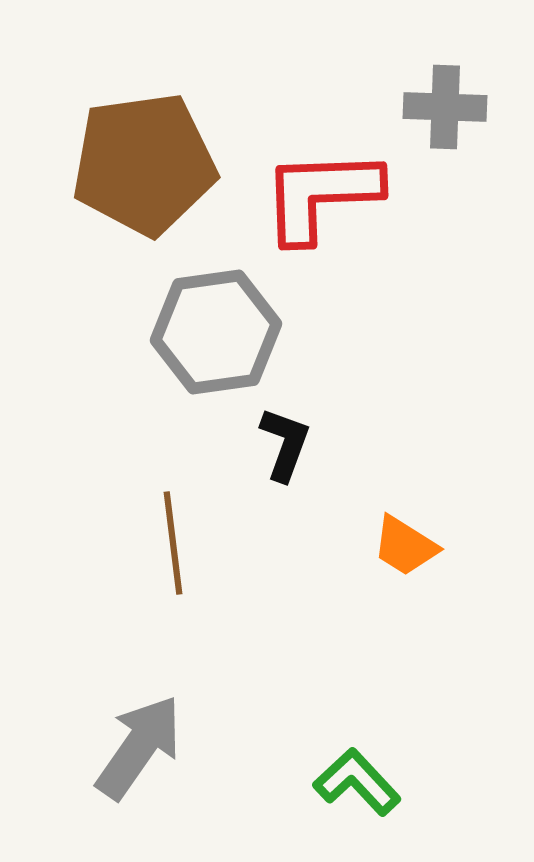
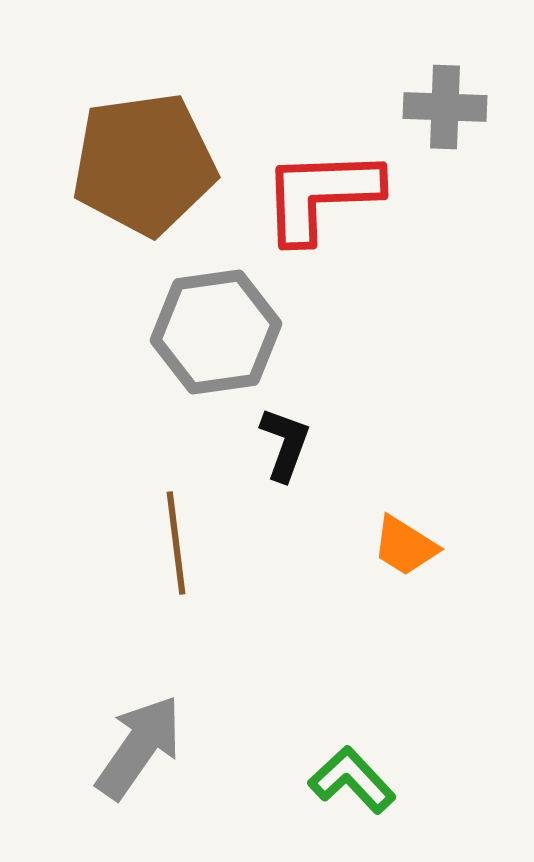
brown line: moved 3 px right
green L-shape: moved 5 px left, 2 px up
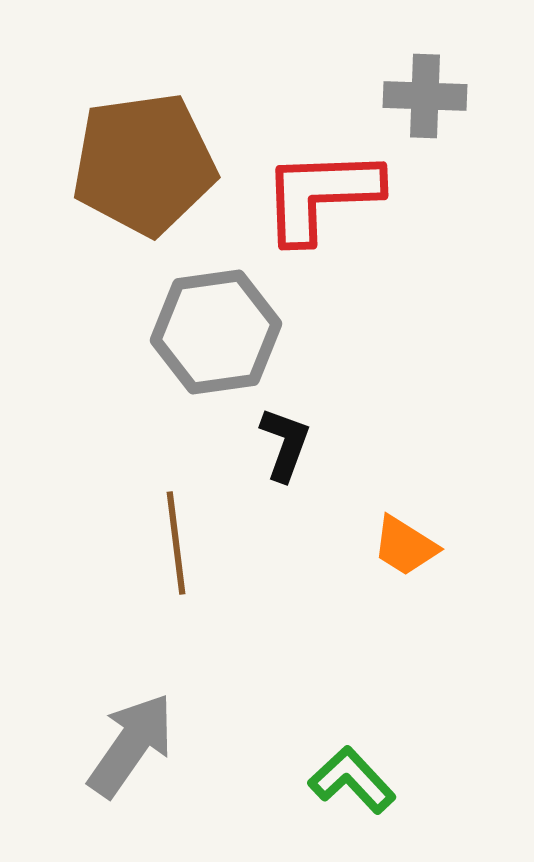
gray cross: moved 20 px left, 11 px up
gray arrow: moved 8 px left, 2 px up
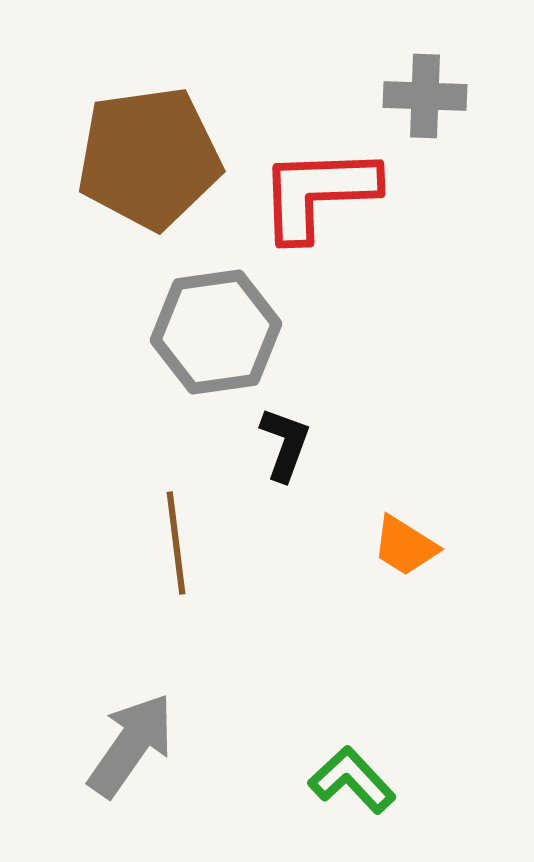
brown pentagon: moved 5 px right, 6 px up
red L-shape: moved 3 px left, 2 px up
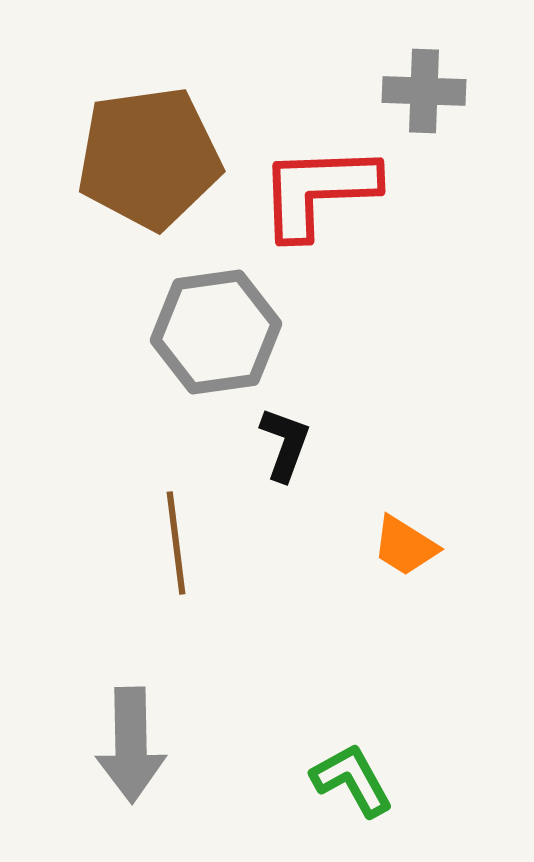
gray cross: moved 1 px left, 5 px up
red L-shape: moved 2 px up
gray arrow: rotated 144 degrees clockwise
green L-shape: rotated 14 degrees clockwise
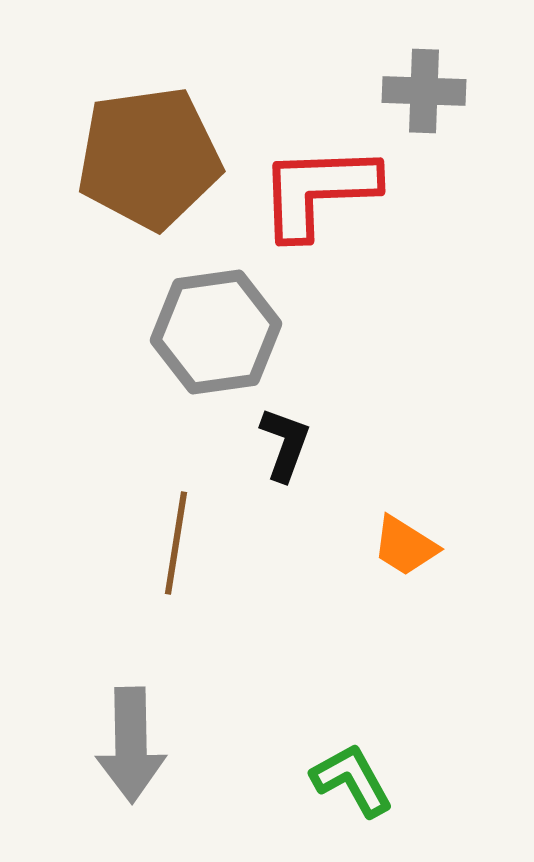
brown line: rotated 16 degrees clockwise
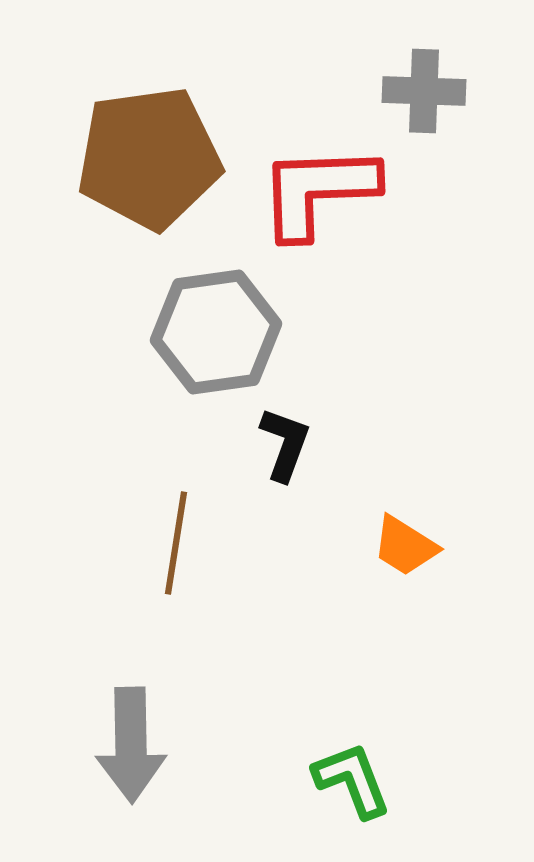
green L-shape: rotated 8 degrees clockwise
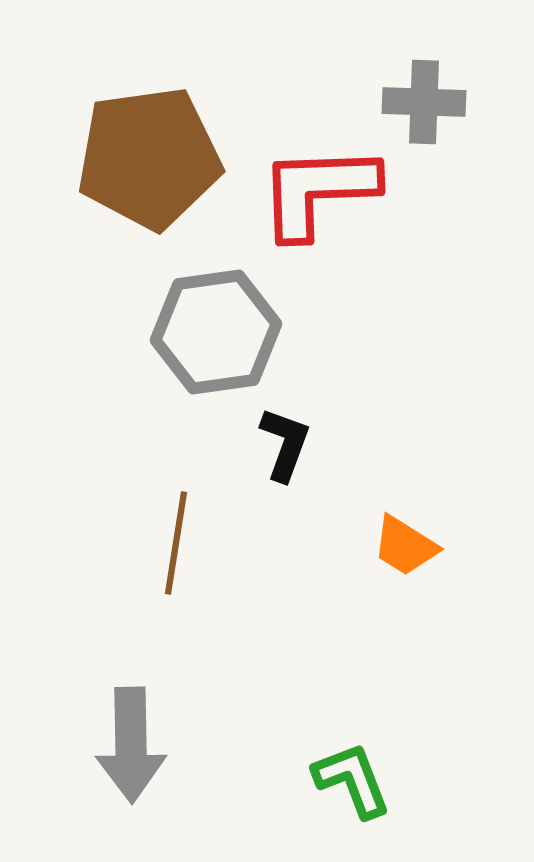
gray cross: moved 11 px down
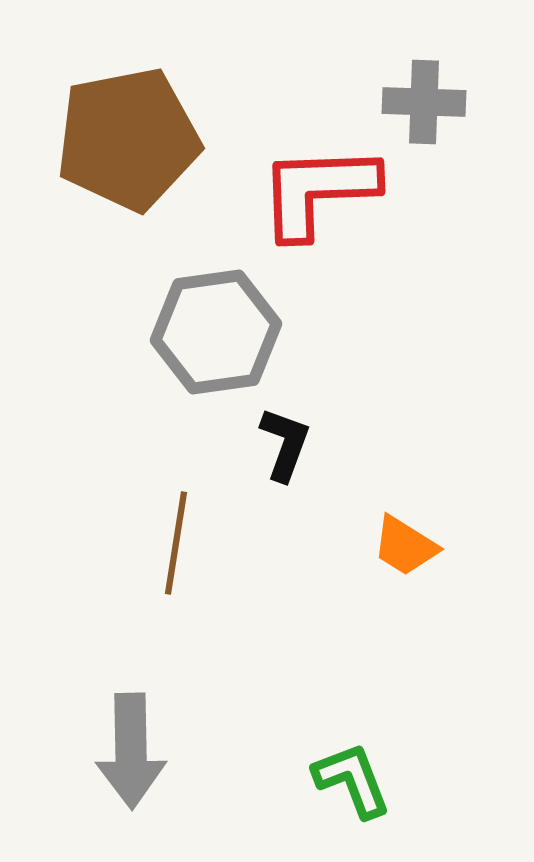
brown pentagon: moved 21 px left, 19 px up; rotated 3 degrees counterclockwise
gray arrow: moved 6 px down
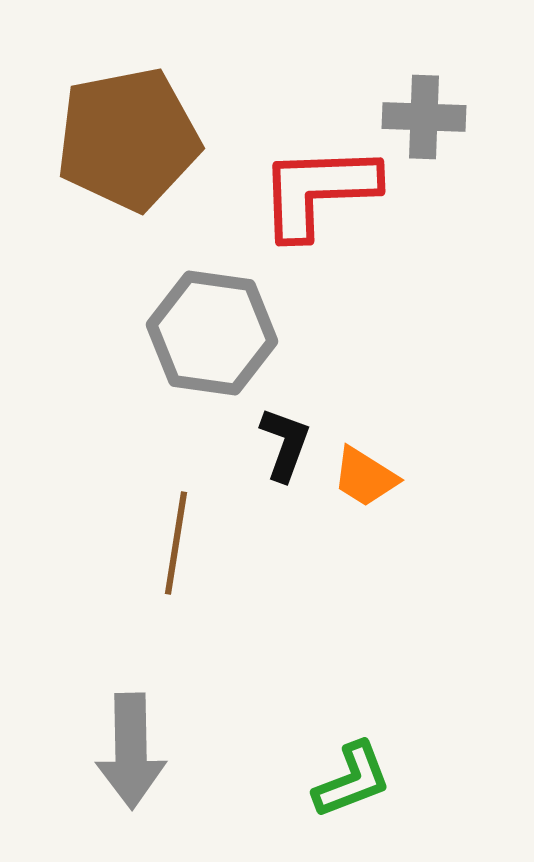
gray cross: moved 15 px down
gray hexagon: moved 4 px left, 1 px down; rotated 16 degrees clockwise
orange trapezoid: moved 40 px left, 69 px up
green L-shape: rotated 90 degrees clockwise
